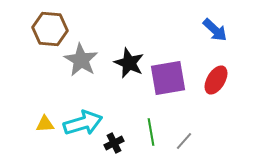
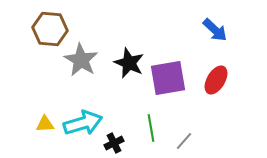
green line: moved 4 px up
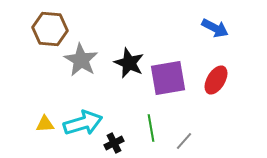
blue arrow: moved 2 px up; rotated 16 degrees counterclockwise
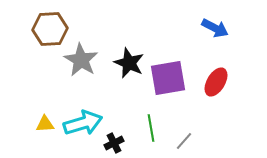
brown hexagon: rotated 8 degrees counterclockwise
red ellipse: moved 2 px down
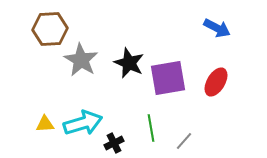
blue arrow: moved 2 px right
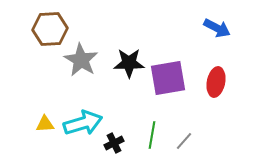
black star: rotated 24 degrees counterclockwise
red ellipse: rotated 20 degrees counterclockwise
green line: moved 1 px right, 7 px down; rotated 20 degrees clockwise
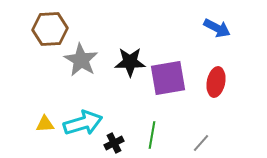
black star: moved 1 px right, 1 px up
gray line: moved 17 px right, 2 px down
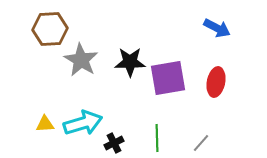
green line: moved 5 px right, 3 px down; rotated 12 degrees counterclockwise
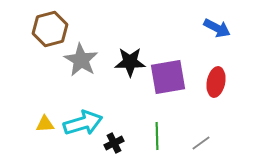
brown hexagon: rotated 12 degrees counterclockwise
purple square: moved 1 px up
green line: moved 2 px up
gray line: rotated 12 degrees clockwise
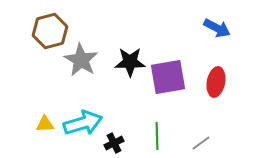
brown hexagon: moved 2 px down
